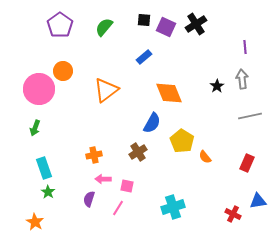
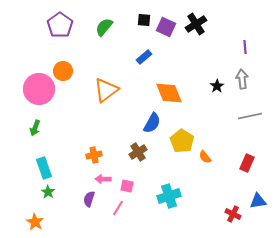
cyan cross: moved 4 px left, 11 px up
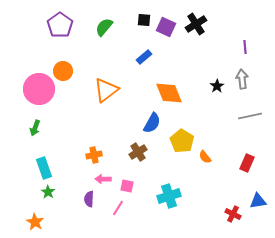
purple semicircle: rotated 14 degrees counterclockwise
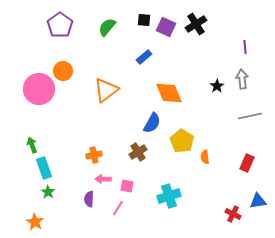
green semicircle: moved 3 px right
green arrow: moved 3 px left, 17 px down; rotated 140 degrees clockwise
orange semicircle: rotated 32 degrees clockwise
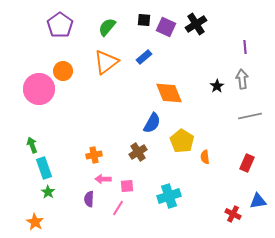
orange triangle: moved 28 px up
pink square: rotated 16 degrees counterclockwise
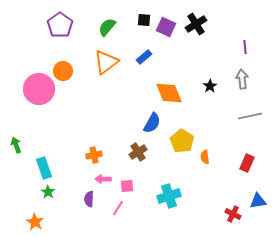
black star: moved 7 px left
green arrow: moved 16 px left
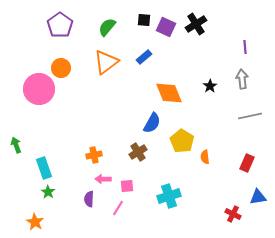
orange circle: moved 2 px left, 3 px up
blue triangle: moved 4 px up
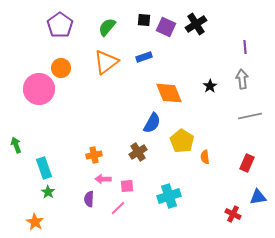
blue rectangle: rotated 21 degrees clockwise
pink line: rotated 14 degrees clockwise
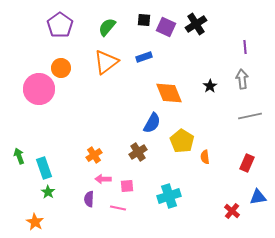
green arrow: moved 3 px right, 11 px down
orange cross: rotated 21 degrees counterclockwise
pink line: rotated 56 degrees clockwise
red cross: moved 1 px left, 3 px up; rotated 14 degrees clockwise
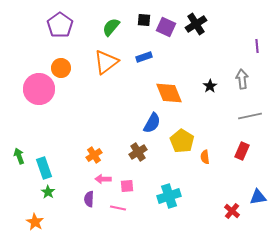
green semicircle: moved 4 px right
purple line: moved 12 px right, 1 px up
red rectangle: moved 5 px left, 12 px up
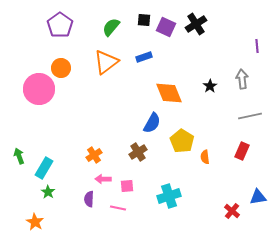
cyan rectangle: rotated 50 degrees clockwise
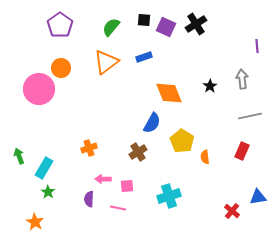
orange cross: moved 5 px left, 7 px up; rotated 14 degrees clockwise
